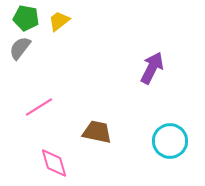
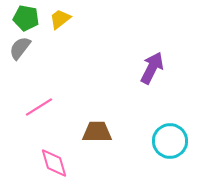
yellow trapezoid: moved 1 px right, 2 px up
brown trapezoid: rotated 12 degrees counterclockwise
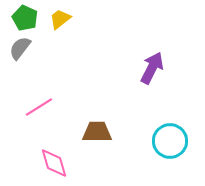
green pentagon: moved 1 px left; rotated 15 degrees clockwise
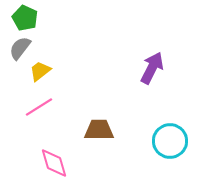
yellow trapezoid: moved 20 px left, 52 px down
brown trapezoid: moved 2 px right, 2 px up
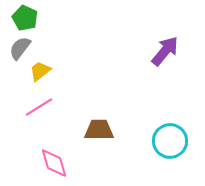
purple arrow: moved 13 px right, 17 px up; rotated 12 degrees clockwise
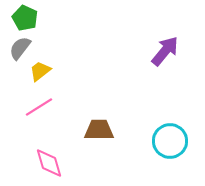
pink diamond: moved 5 px left
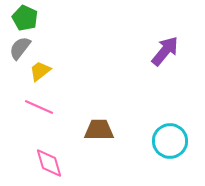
pink line: rotated 56 degrees clockwise
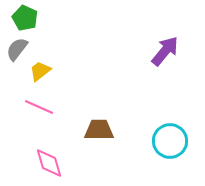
gray semicircle: moved 3 px left, 1 px down
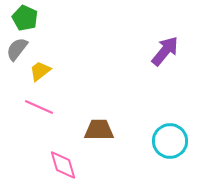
pink diamond: moved 14 px right, 2 px down
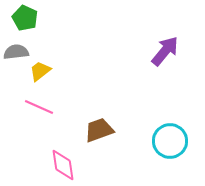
gray semicircle: moved 1 px left, 3 px down; rotated 45 degrees clockwise
brown trapezoid: rotated 20 degrees counterclockwise
pink diamond: rotated 8 degrees clockwise
